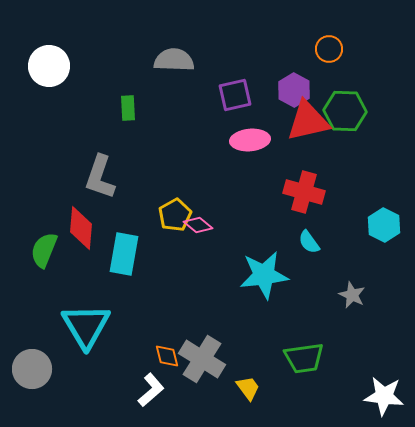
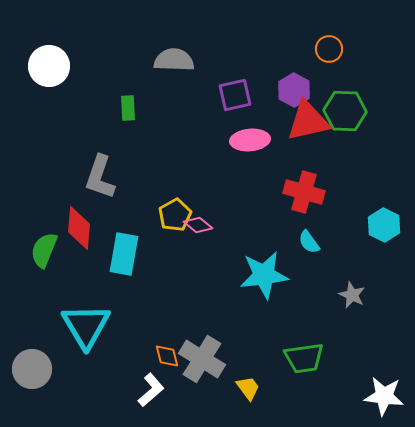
red diamond: moved 2 px left
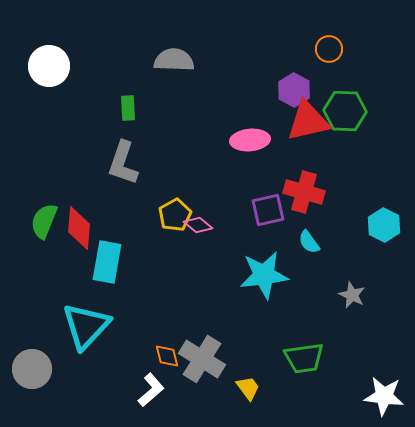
purple square: moved 33 px right, 115 px down
gray L-shape: moved 23 px right, 14 px up
green semicircle: moved 29 px up
cyan rectangle: moved 17 px left, 8 px down
cyan triangle: rotated 14 degrees clockwise
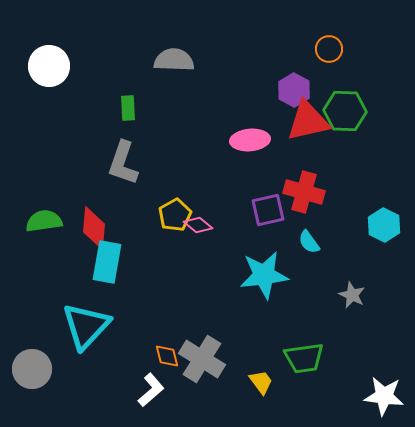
green semicircle: rotated 60 degrees clockwise
red diamond: moved 15 px right
yellow trapezoid: moved 13 px right, 6 px up
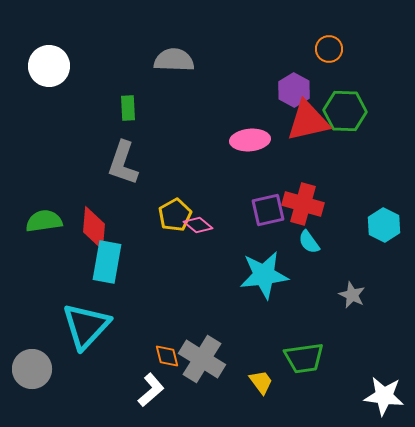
red cross: moved 1 px left, 12 px down
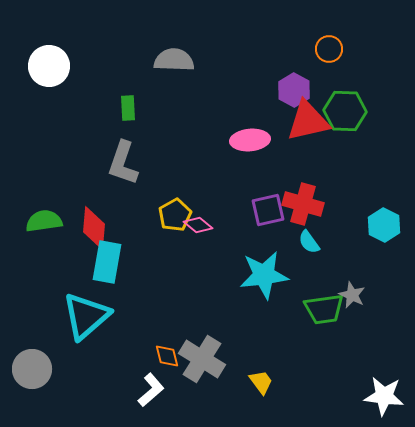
cyan triangle: moved 10 px up; rotated 6 degrees clockwise
green trapezoid: moved 20 px right, 49 px up
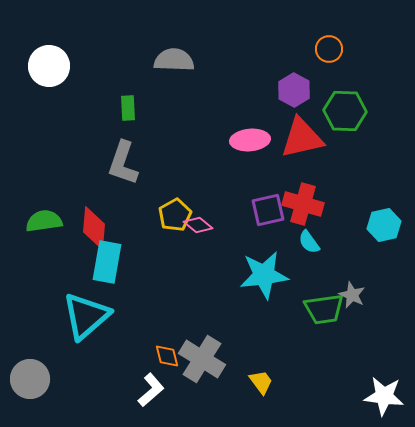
red triangle: moved 6 px left, 17 px down
cyan hexagon: rotated 20 degrees clockwise
gray circle: moved 2 px left, 10 px down
